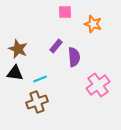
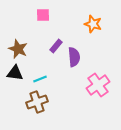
pink square: moved 22 px left, 3 px down
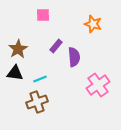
brown star: rotated 18 degrees clockwise
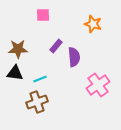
brown star: rotated 30 degrees clockwise
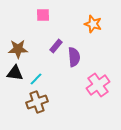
cyan line: moved 4 px left; rotated 24 degrees counterclockwise
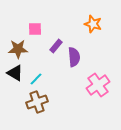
pink square: moved 8 px left, 14 px down
black triangle: rotated 24 degrees clockwise
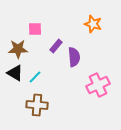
cyan line: moved 1 px left, 2 px up
pink cross: rotated 10 degrees clockwise
brown cross: moved 3 px down; rotated 25 degrees clockwise
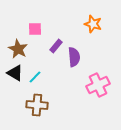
brown star: rotated 30 degrees clockwise
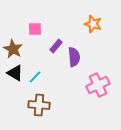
brown star: moved 5 px left
brown cross: moved 2 px right
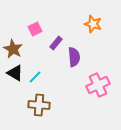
pink square: rotated 24 degrees counterclockwise
purple rectangle: moved 3 px up
